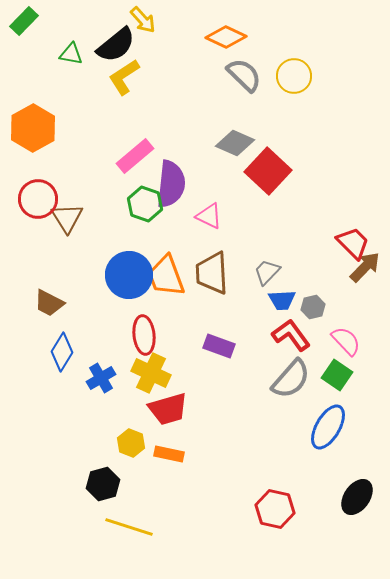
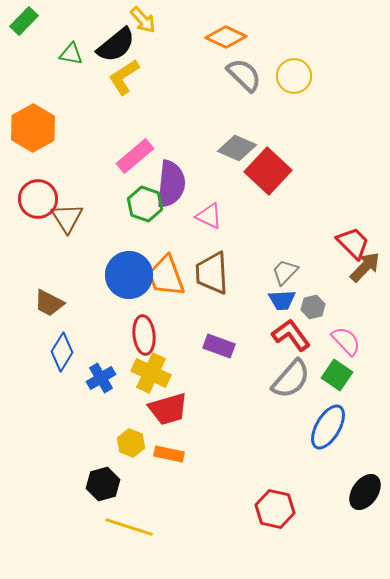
gray diamond at (235, 143): moved 2 px right, 5 px down
gray trapezoid at (267, 272): moved 18 px right
black ellipse at (357, 497): moved 8 px right, 5 px up
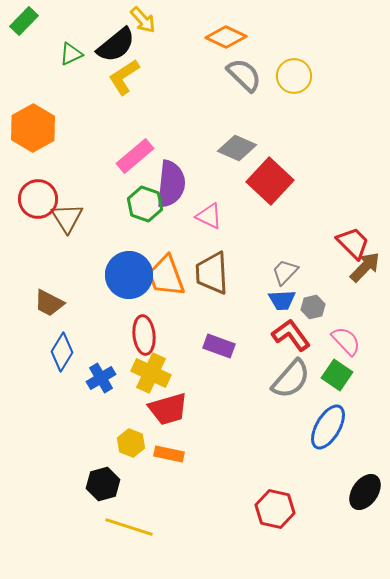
green triangle at (71, 54): rotated 35 degrees counterclockwise
red square at (268, 171): moved 2 px right, 10 px down
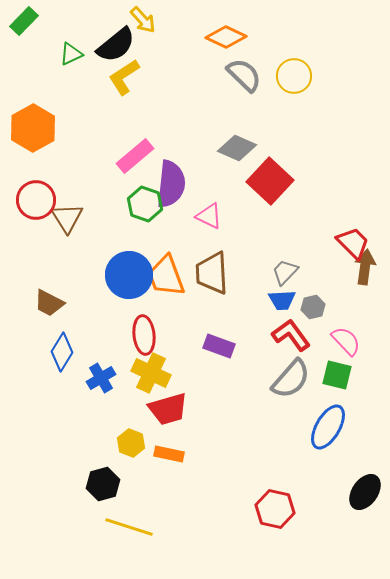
red circle at (38, 199): moved 2 px left, 1 px down
brown arrow at (365, 267): rotated 36 degrees counterclockwise
green square at (337, 375): rotated 20 degrees counterclockwise
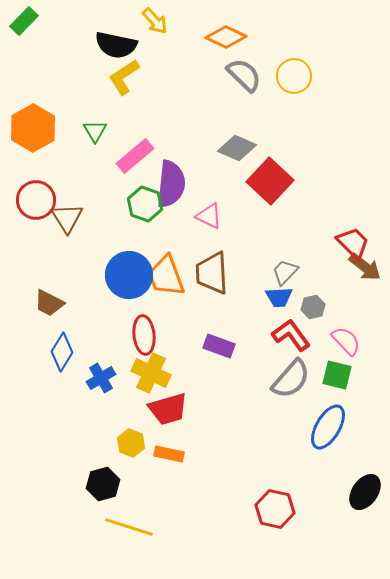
yellow arrow at (143, 20): moved 12 px right, 1 px down
black semicircle at (116, 45): rotated 51 degrees clockwise
green triangle at (71, 54): moved 24 px right, 77 px down; rotated 35 degrees counterclockwise
brown arrow at (365, 267): rotated 120 degrees clockwise
blue trapezoid at (282, 300): moved 3 px left, 3 px up
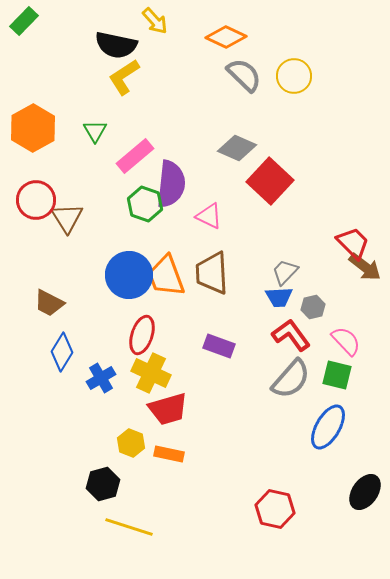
red ellipse at (144, 335): moved 2 px left; rotated 24 degrees clockwise
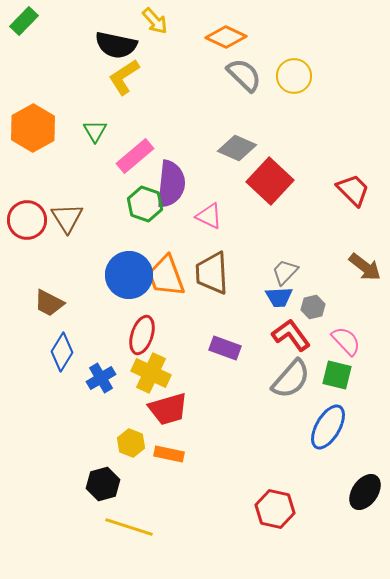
red circle at (36, 200): moved 9 px left, 20 px down
red trapezoid at (353, 243): moved 53 px up
purple rectangle at (219, 346): moved 6 px right, 2 px down
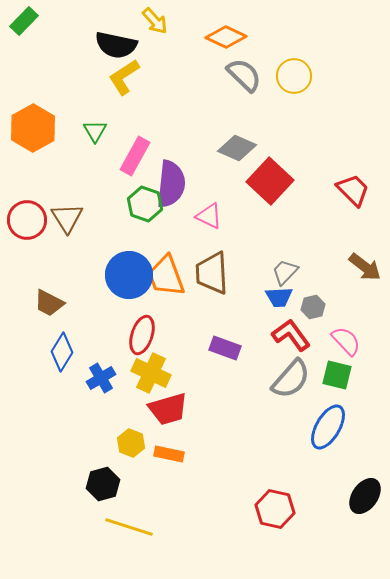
pink rectangle at (135, 156): rotated 21 degrees counterclockwise
black ellipse at (365, 492): moved 4 px down
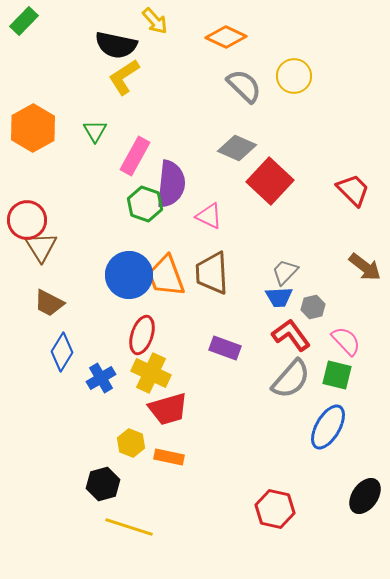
gray semicircle at (244, 75): moved 11 px down
brown triangle at (67, 218): moved 26 px left, 29 px down
orange rectangle at (169, 454): moved 3 px down
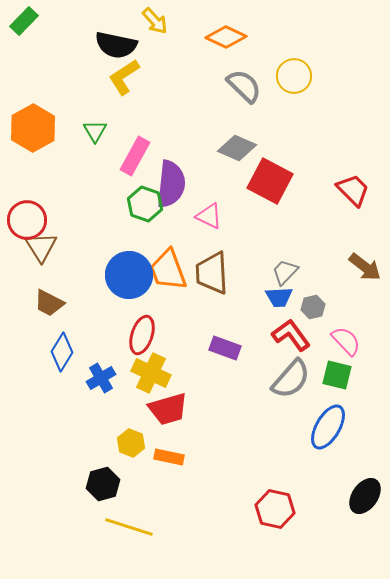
red square at (270, 181): rotated 15 degrees counterclockwise
orange trapezoid at (166, 276): moved 2 px right, 6 px up
